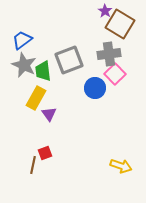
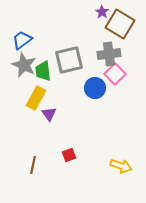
purple star: moved 3 px left, 1 px down
gray square: rotated 8 degrees clockwise
red square: moved 24 px right, 2 px down
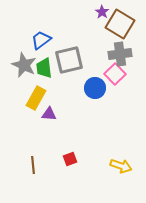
blue trapezoid: moved 19 px right
gray cross: moved 11 px right
green trapezoid: moved 1 px right, 3 px up
purple triangle: rotated 49 degrees counterclockwise
red square: moved 1 px right, 4 px down
brown line: rotated 18 degrees counterclockwise
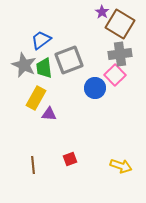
gray square: rotated 8 degrees counterclockwise
pink square: moved 1 px down
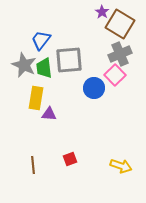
blue trapezoid: rotated 15 degrees counterclockwise
gray cross: rotated 15 degrees counterclockwise
gray square: rotated 16 degrees clockwise
blue circle: moved 1 px left
yellow rectangle: rotated 20 degrees counterclockwise
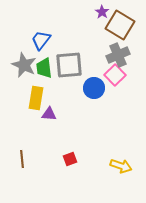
brown square: moved 1 px down
gray cross: moved 2 px left, 1 px down
gray square: moved 5 px down
brown line: moved 11 px left, 6 px up
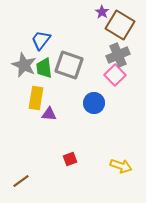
gray square: rotated 24 degrees clockwise
blue circle: moved 15 px down
brown line: moved 1 px left, 22 px down; rotated 60 degrees clockwise
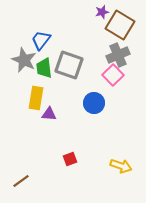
purple star: rotated 24 degrees clockwise
gray star: moved 5 px up
pink square: moved 2 px left
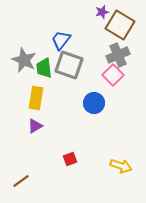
blue trapezoid: moved 20 px right
purple triangle: moved 14 px left, 12 px down; rotated 35 degrees counterclockwise
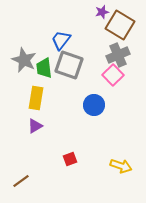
blue circle: moved 2 px down
